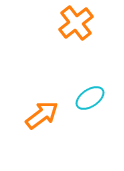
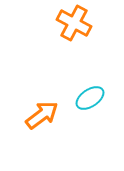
orange cross: moved 2 px left; rotated 24 degrees counterclockwise
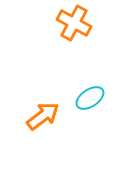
orange arrow: moved 1 px right, 1 px down
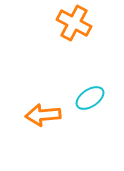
orange arrow: moved 1 px up; rotated 148 degrees counterclockwise
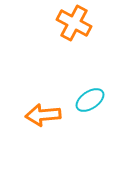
cyan ellipse: moved 2 px down
